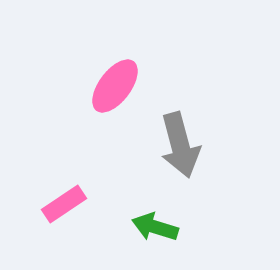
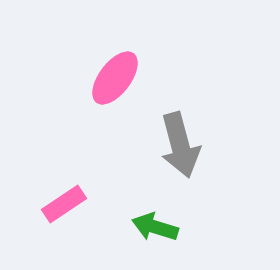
pink ellipse: moved 8 px up
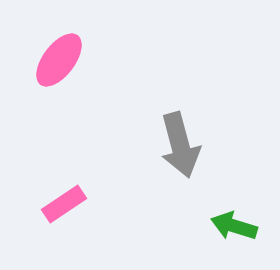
pink ellipse: moved 56 px left, 18 px up
green arrow: moved 79 px right, 1 px up
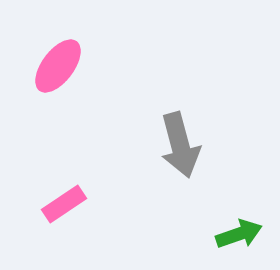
pink ellipse: moved 1 px left, 6 px down
green arrow: moved 5 px right, 8 px down; rotated 144 degrees clockwise
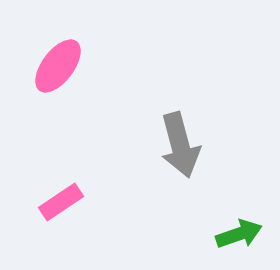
pink rectangle: moved 3 px left, 2 px up
